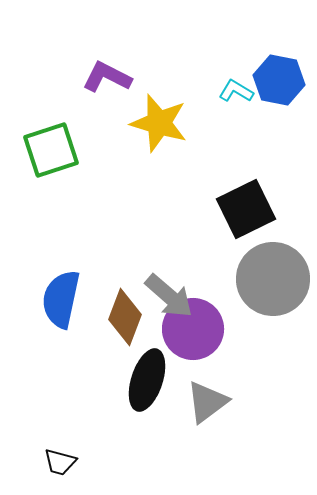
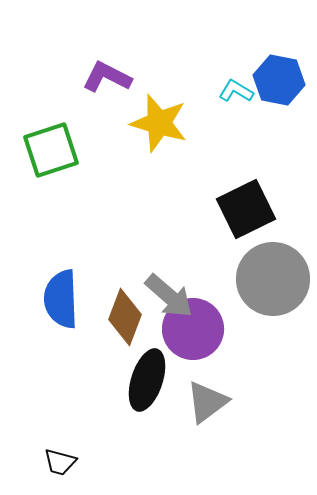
blue semicircle: rotated 14 degrees counterclockwise
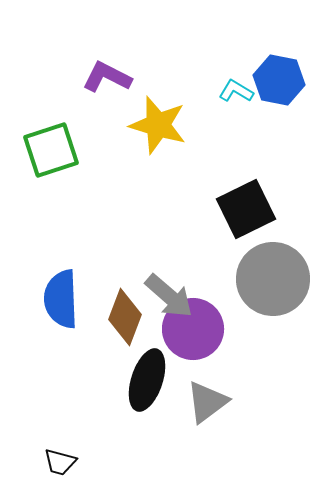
yellow star: moved 1 px left, 2 px down
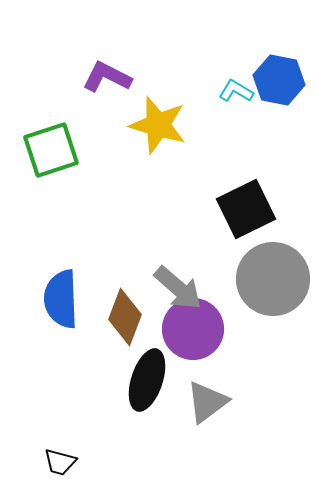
gray arrow: moved 9 px right, 8 px up
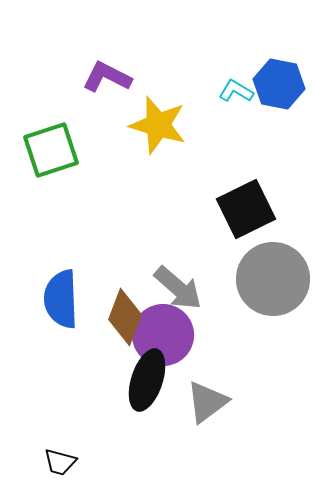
blue hexagon: moved 4 px down
purple circle: moved 30 px left, 6 px down
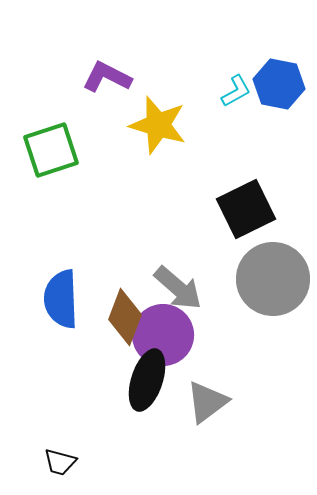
cyan L-shape: rotated 120 degrees clockwise
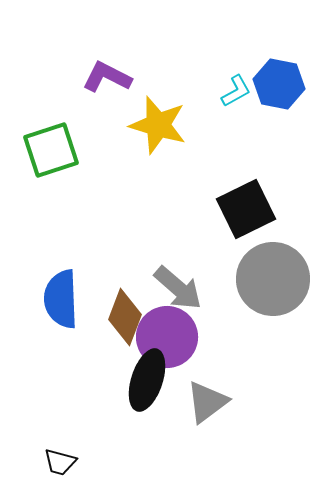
purple circle: moved 4 px right, 2 px down
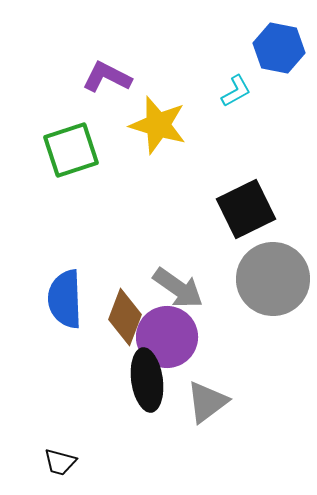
blue hexagon: moved 36 px up
green square: moved 20 px right
gray arrow: rotated 6 degrees counterclockwise
blue semicircle: moved 4 px right
black ellipse: rotated 26 degrees counterclockwise
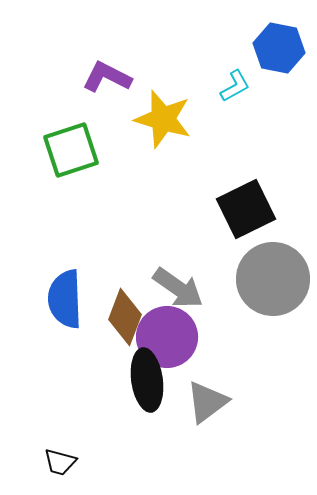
cyan L-shape: moved 1 px left, 5 px up
yellow star: moved 5 px right, 6 px up
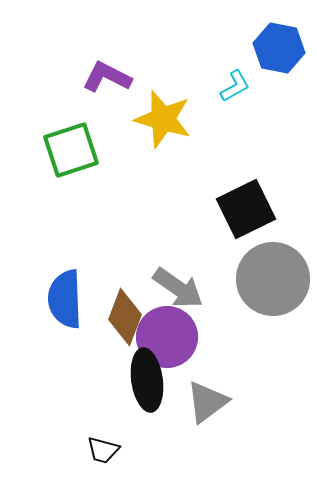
black trapezoid: moved 43 px right, 12 px up
